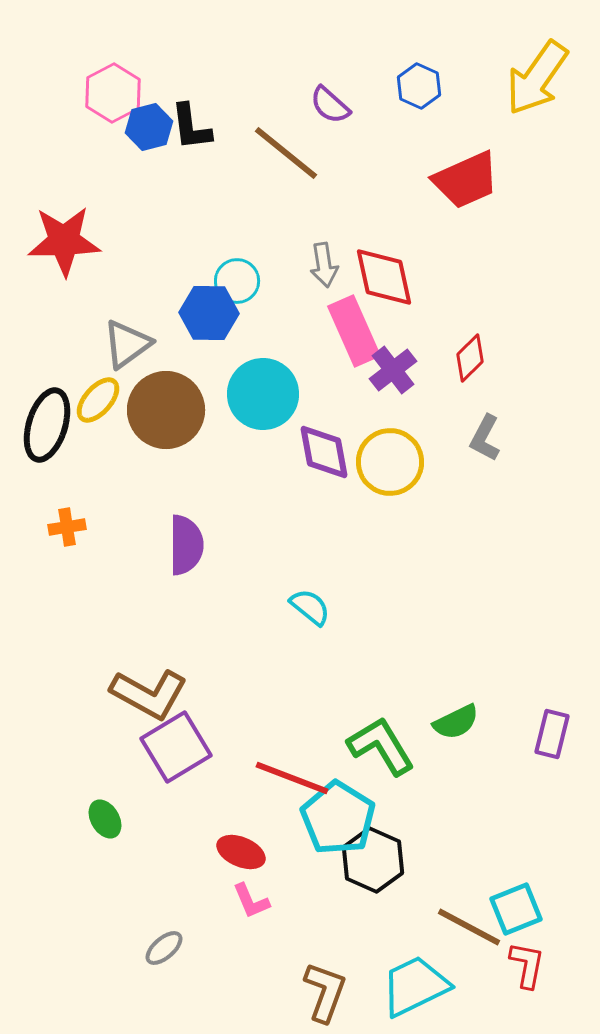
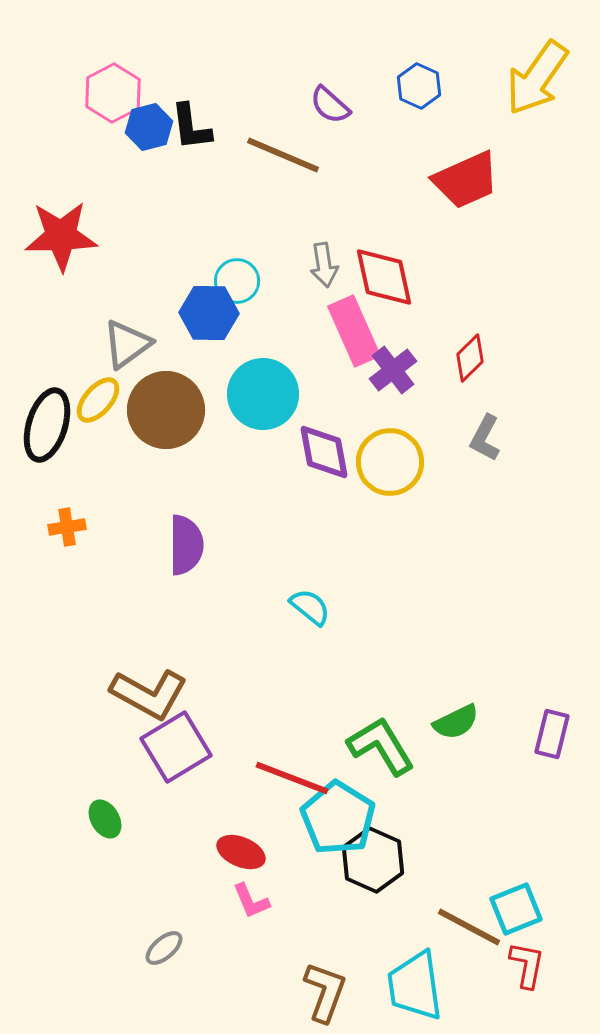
brown line at (286, 153): moved 3 px left, 2 px down; rotated 16 degrees counterclockwise
red star at (64, 241): moved 3 px left, 5 px up
cyan trapezoid at (415, 986): rotated 72 degrees counterclockwise
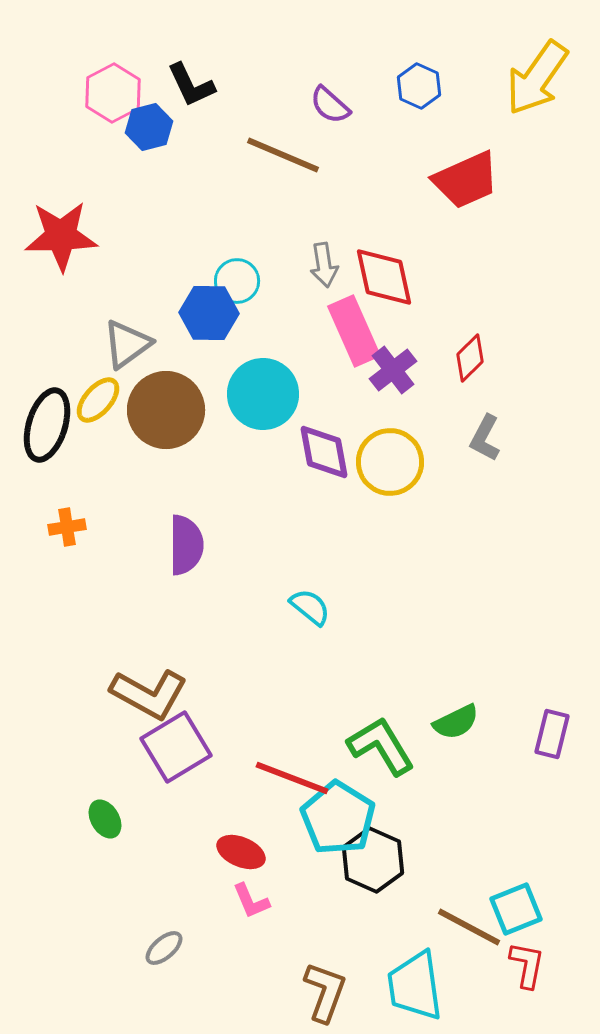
black L-shape at (191, 127): moved 42 px up; rotated 18 degrees counterclockwise
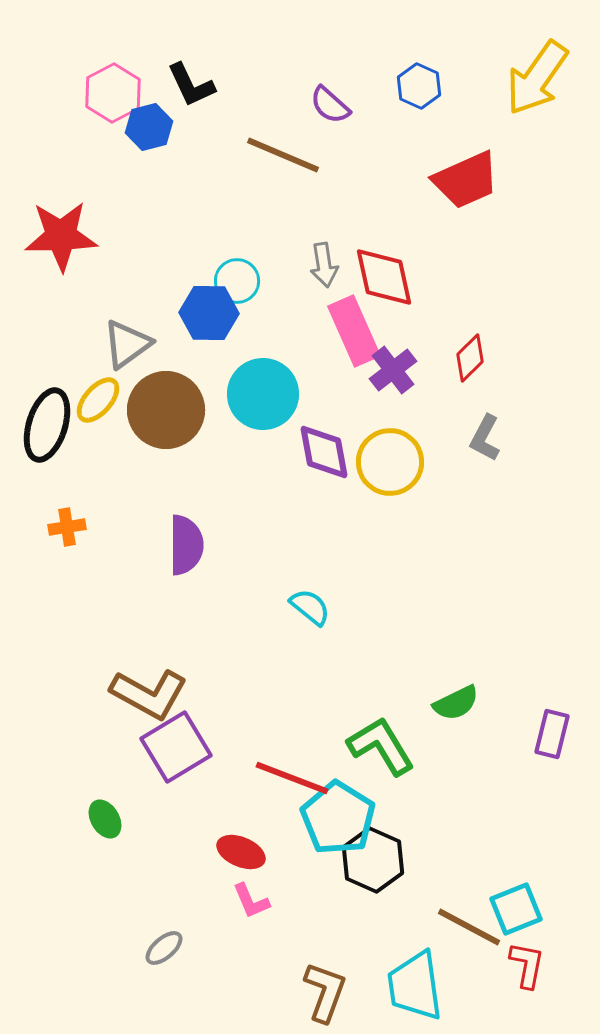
green semicircle at (456, 722): moved 19 px up
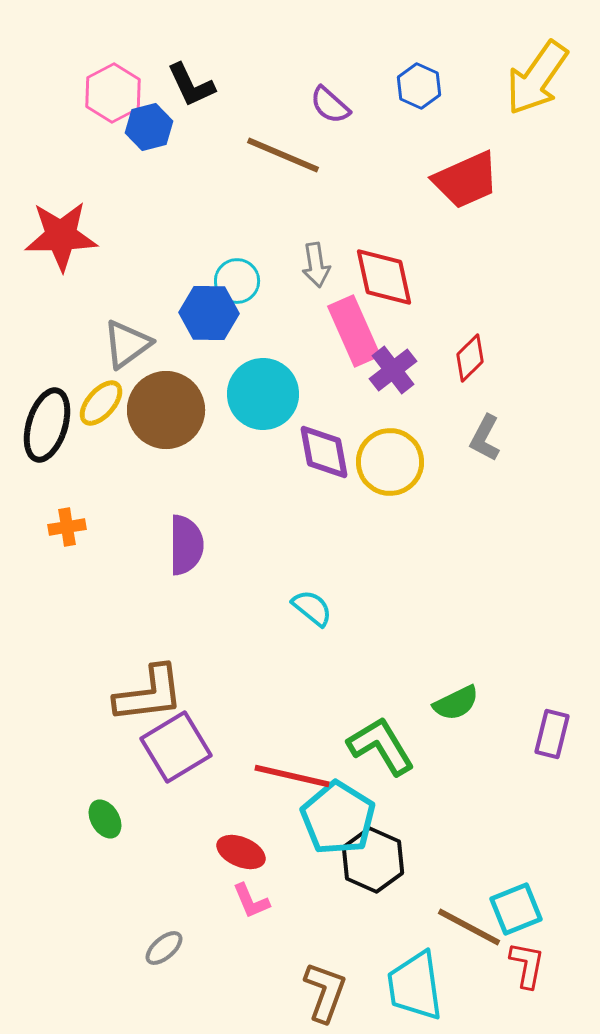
gray arrow at (324, 265): moved 8 px left
yellow ellipse at (98, 400): moved 3 px right, 3 px down
cyan semicircle at (310, 607): moved 2 px right, 1 px down
brown L-shape at (149, 694): rotated 36 degrees counterclockwise
red line at (292, 778): moved 2 px up; rotated 8 degrees counterclockwise
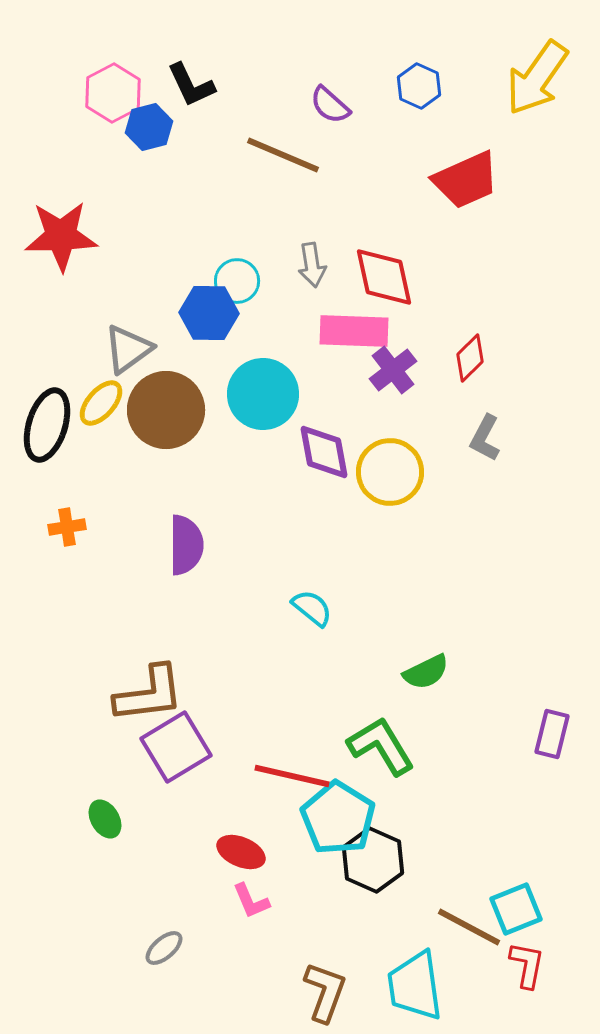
gray arrow at (316, 265): moved 4 px left
pink rectangle at (354, 331): rotated 64 degrees counterclockwise
gray triangle at (127, 344): moved 1 px right, 5 px down
yellow circle at (390, 462): moved 10 px down
green semicircle at (456, 703): moved 30 px left, 31 px up
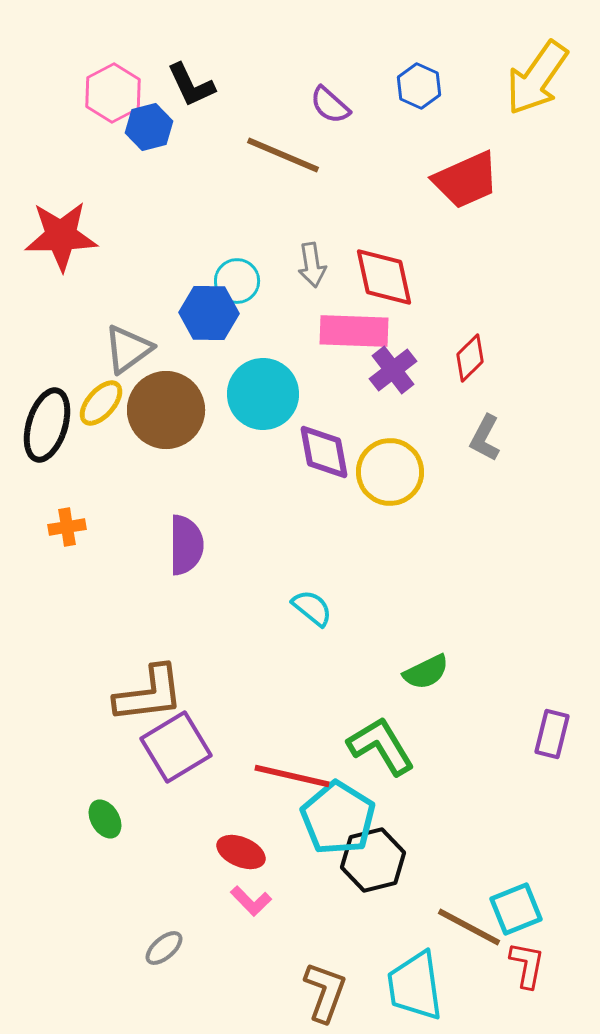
black hexagon at (373, 860): rotated 22 degrees clockwise
pink L-shape at (251, 901): rotated 21 degrees counterclockwise
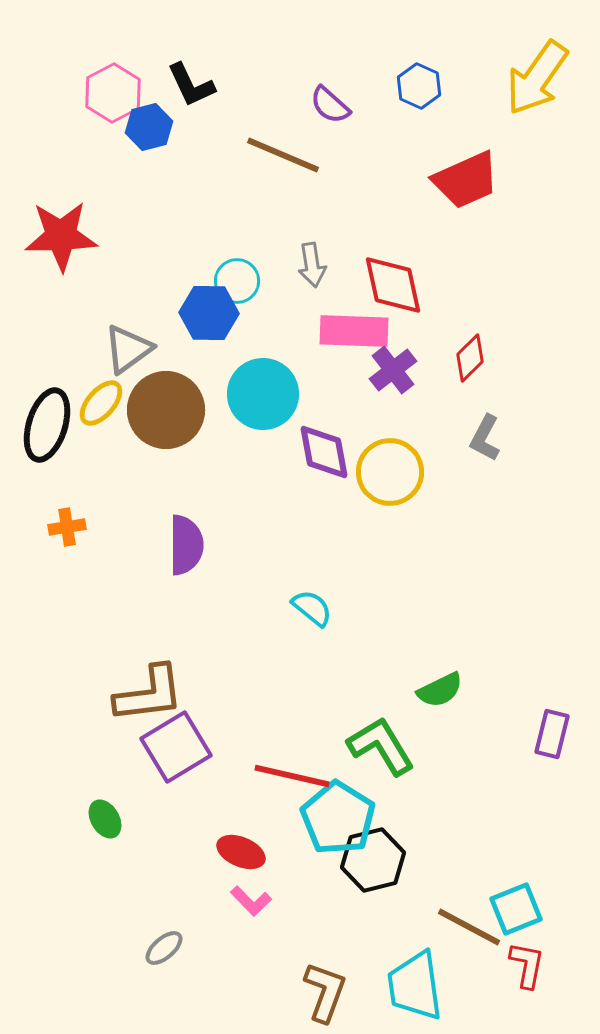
red diamond at (384, 277): moved 9 px right, 8 px down
green semicircle at (426, 672): moved 14 px right, 18 px down
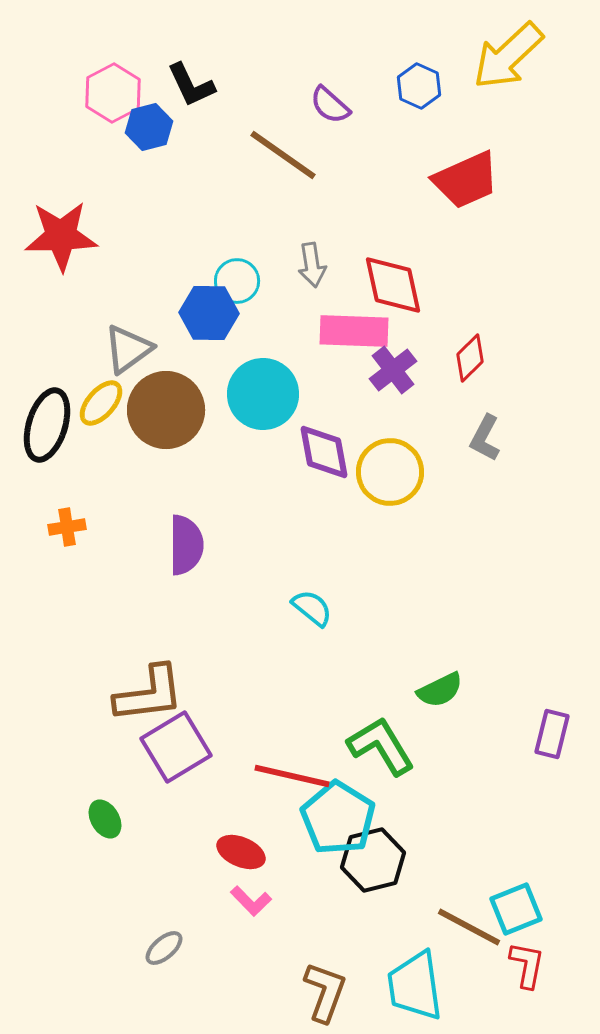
yellow arrow at (537, 78): moved 29 px left, 22 px up; rotated 12 degrees clockwise
brown line at (283, 155): rotated 12 degrees clockwise
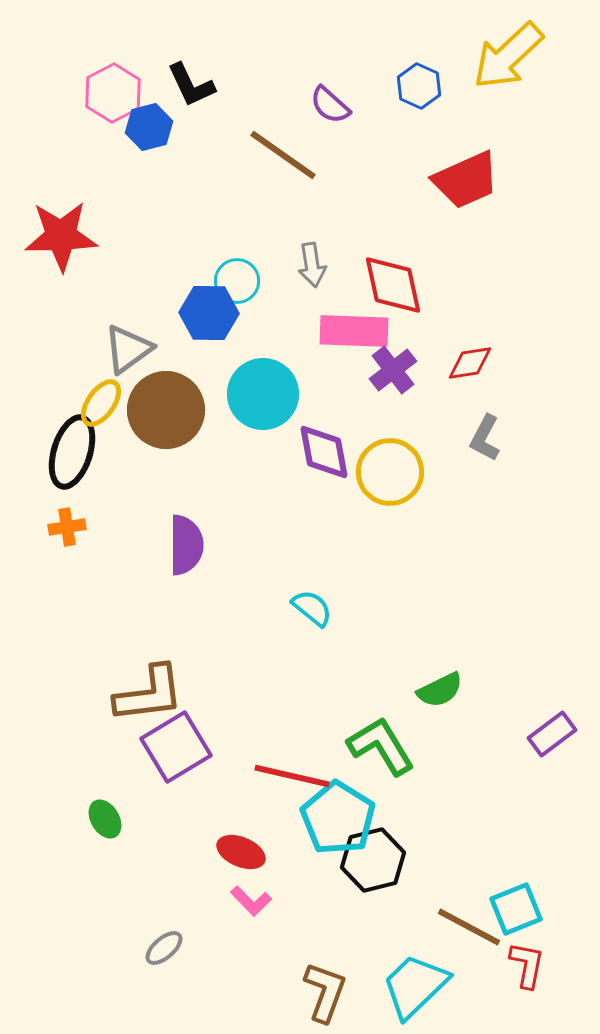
red diamond at (470, 358): moved 5 px down; rotated 36 degrees clockwise
yellow ellipse at (101, 403): rotated 6 degrees counterclockwise
black ellipse at (47, 425): moved 25 px right, 27 px down
purple rectangle at (552, 734): rotated 39 degrees clockwise
cyan trapezoid at (415, 986): rotated 54 degrees clockwise
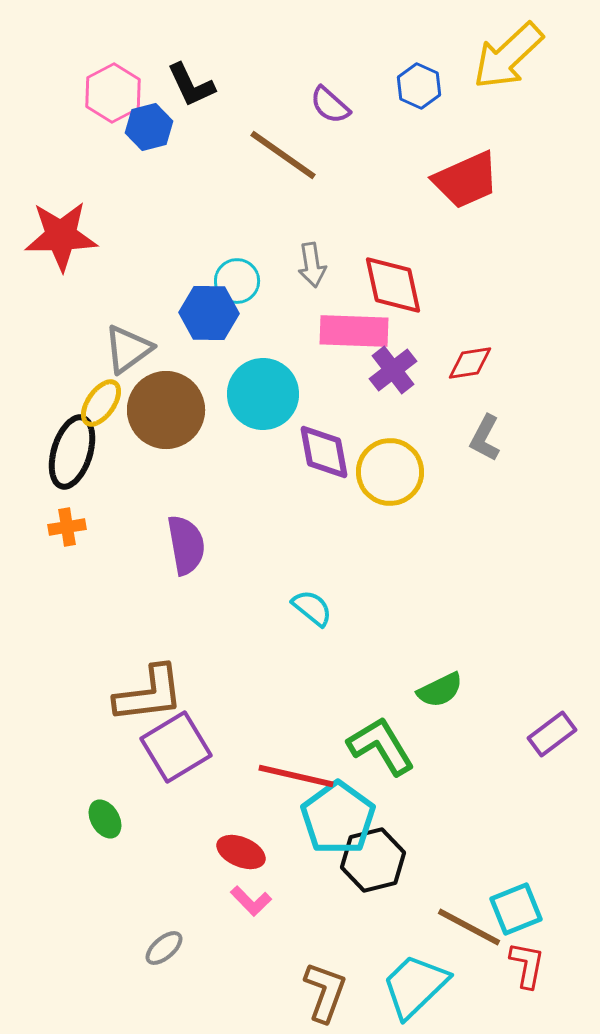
purple semicircle at (186, 545): rotated 10 degrees counterclockwise
red line at (292, 776): moved 4 px right
cyan pentagon at (338, 818): rotated 4 degrees clockwise
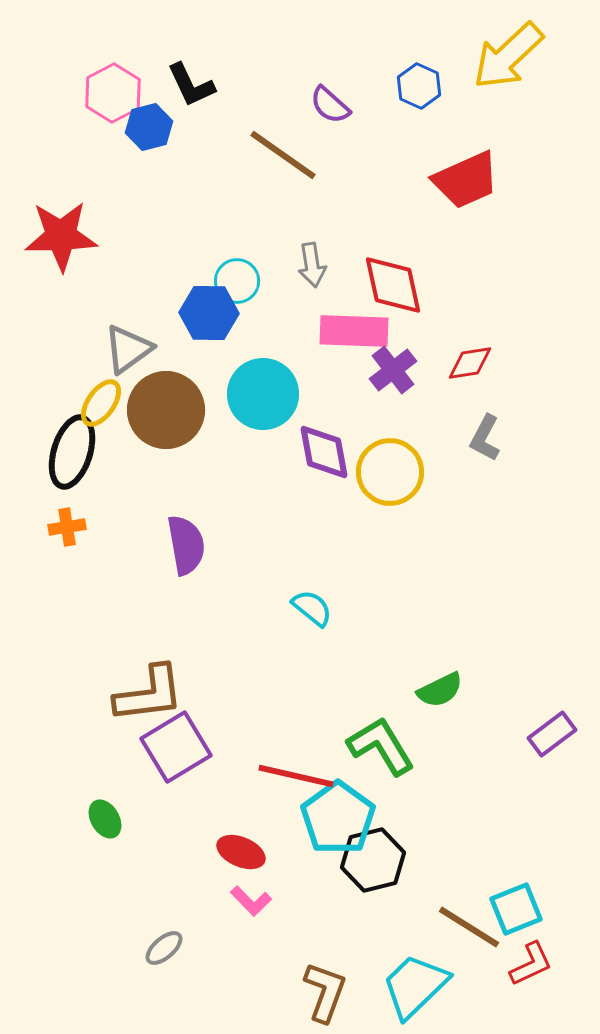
brown line at (469, 927): rotated 4 degrees clockwise
red L-shape at (527, 965): moved 4 px right, 1 px up; rotated 54 degrees clockwise
